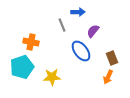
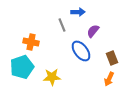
orange arrow: moved 1 px right, 2 px down
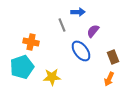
brown rectangle: moved 1 px right, 1 px up
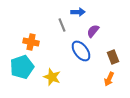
yellow star: rotated 24 degrees clockwise
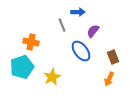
yellow star: rotated 24 degrees clockwise
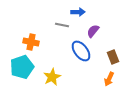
gray line: rotated 56 degrees counterclockwise
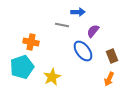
blue ellipse: moved 2 px right
brown rectangle: moved 1 px left, 1 px up
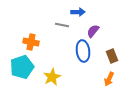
blue ellipse: rotated 30 degrees clockwise
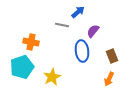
blue arrow: rotated 40 degrees counterclockwise
blue ellipse: moved 1 px left
